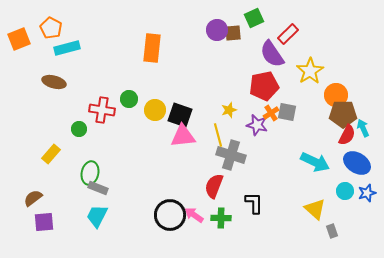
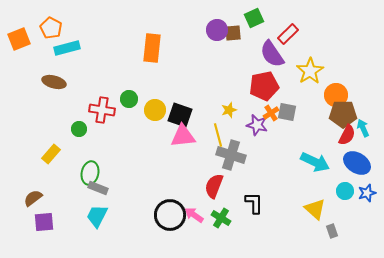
green cross at (221, 218): rotated 30 degrees clockwise
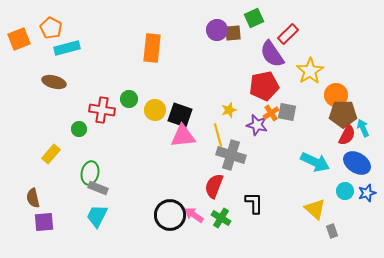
brown semicircle at (33, 198): rotated 66 degrees counterclockwise
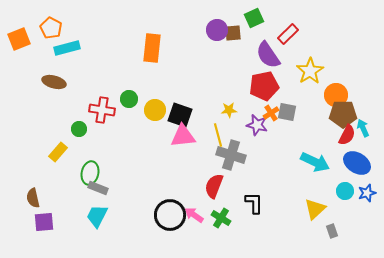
purple semicircle at (272, 54): moved 4 px left, 1 px down
yellow star at (229, 110): rotated 14 degrees clockwise
yellow rectangle at (51, 154): moved 7 px right, 2 px up
yellow triangle at (315, 209): rotated 35 degrees clockwise
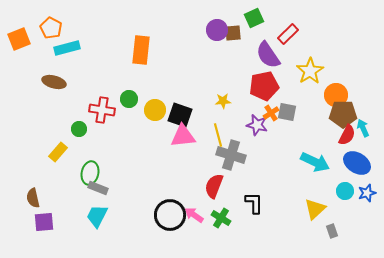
orange rectangle at (152, 48): moved 11 px left, 2 px down
yellow star at (229, 110): moved 6 px left, 9 px up
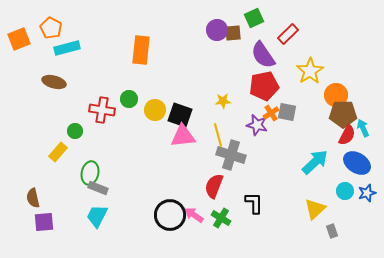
purple semicircle at (268, 55): moved 5 px left
green circle at (79, 129): moved 4 px left, 2 px down
cyan arrow at (315, 162): rotated 68 degrees counterclockwise
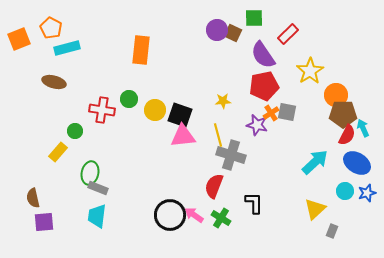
green square at (254, 18): rotated 24 degrees clockwise
brown square at (233, 33): rotated 30 degrees clockwise
cyan trapezoid at (97, 216): rotated 20 degrees counterclockwise
gray rectangle at (332, 231): rotated 40 degrees clockwise
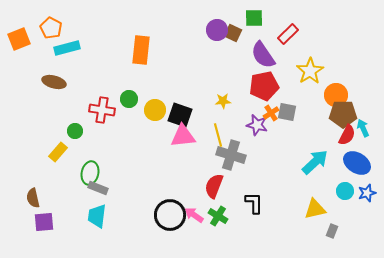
yellow triangle at (315, 209): rotated 30 degrees clockwise
green cross at (221, 218): moved 3 px left, 2 px up
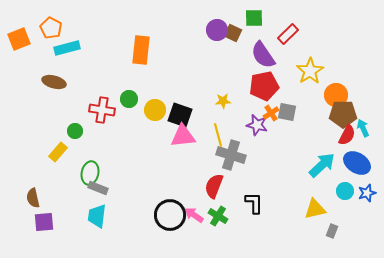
cyan arrow at (315, 162): moved 7 px right, 3 px down
